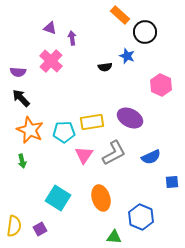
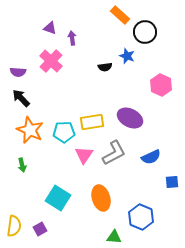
green arrow: moved 4 px down
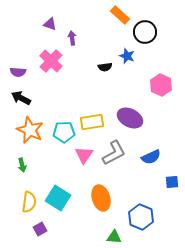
purple triangle: moved 4 px up
black arrow: rotated 18 degrees counterclockwise
yellow semicircle: moved 15 px right, 24 px up
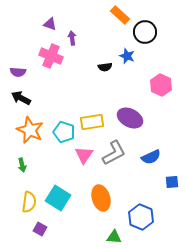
pink cross: moved 5 px up; rotated 20 degrees counterclockwise
cyan pentagon: rotated 20 degrees clockwise
purple square: rotated 32 degrees counterclockwise
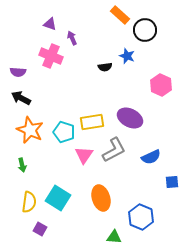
black circle: moved 2 px up
purple arrow: rotated 16 degrees counterclockwise
gray L-shape: moved 3 px up
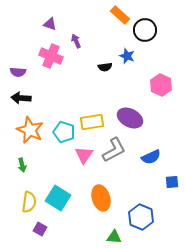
purple arrow: moved 4 px right, 3 px down
black arrow: rotated 24 degrees counterclockwise
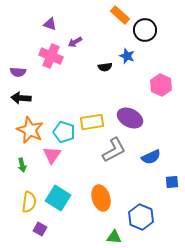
purple arrow: moved 1 px left, 1 px down; rotated 96 degrees counterclockwise
pink triangle: moved 32 px left
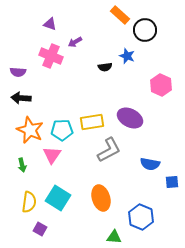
cyan pentagon: moved 2 px left, 2 px up; rotated 20 degrees counterclockwise
gray L-shape: moved 5 px left
blue semicircle: moved 1 px left, 7 px down; rotated 36 degrees clockwise
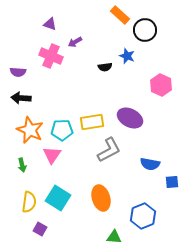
blue hexagon: moved 2 px right, 1 px up; rotated 15 degrees clockwise
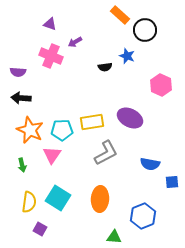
gray L-shape: moved 3 px left, 3 px down
orange ellipse: moved 1 px left, 1 px down; rotated 20 degrees clockwise
